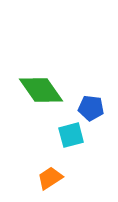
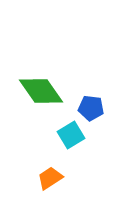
green diamond: moved 1 px down
cyan square: rotated 16 degrees counterclockwise
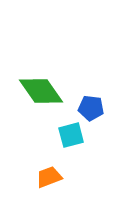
cyan square: rotated 16 degrees clockwise
orange trapezoid: moved 1 px left, 1 px up; rotated 12 degrees clockwise
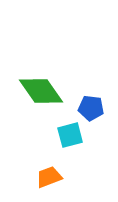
cyan square: moved 1 px left
